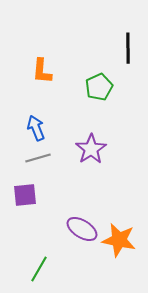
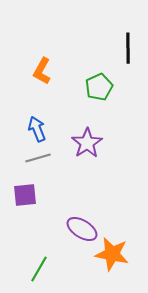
orange L-shape: rotated 24 degrees clockwise
blue arrow: moved 1 px right, 1 px down
purple star: moved 4 px left, 6 px up
orange star: moved 7 px left, 14 px down
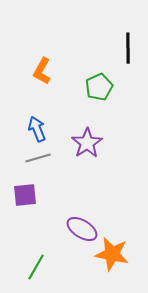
green line: moved 3 px left, 2 px up
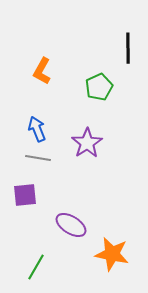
gray line: rotated 25 degrees clockwise
purple ellipse: moved 11 px left, 4 px up
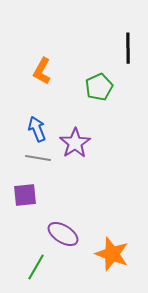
purple star: moved 12 px left
purple ellipse: moved 8 px left, 9 px down
orange star: rotated 8 degrees clockwise
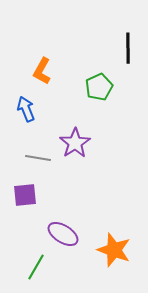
blue arrow: moved 11 px left, 20 px up
orange star: moved 2 px right, 4 px up
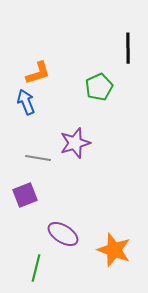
orange L-shape: moved 4 px left, 2 px down; rotated 136 degrees counterclockwise
blue arrow: moved 7 px up
purple star: rotated 16 degrees clockwise
purple square: rotated 15 degrees counterclockwise
green line: moved 1 px down; rotated 16 degrees counterclockwise
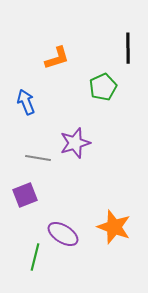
orange L-shape: moved 19 px right, 15 px up
green pentagon: moved 4 px right
orange star: moved 23 px up
green line: moved 1 px left, 11 px up
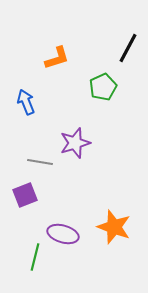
black line: rotated 28 degrees clockwise
gray line: moved 2 px right, 4 px down
purple ellipse: rotated 16 degrees counterclockwise
